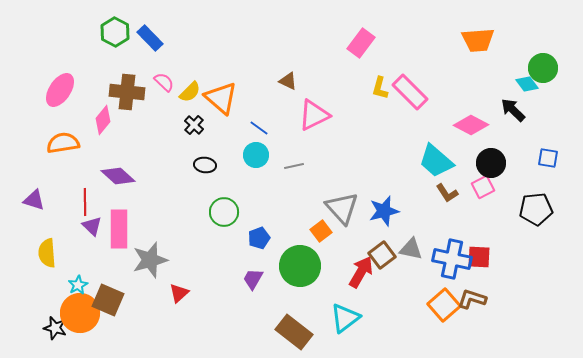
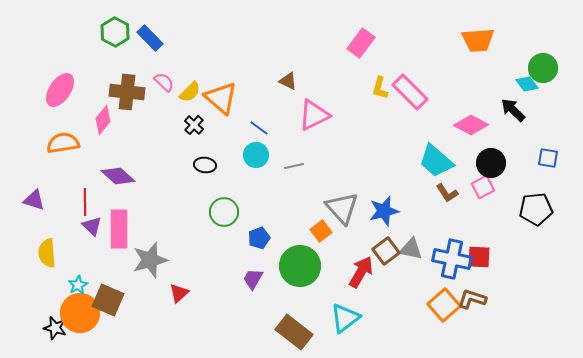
brown square at (382, 255): moved 4 px right, 4 px up
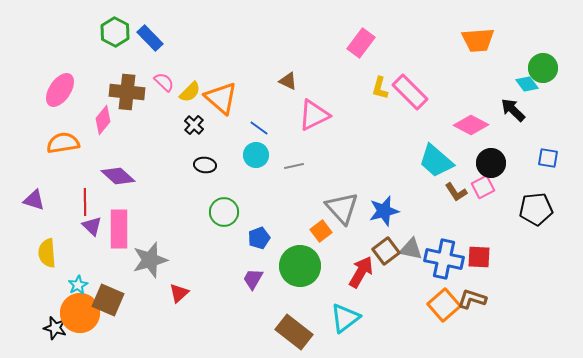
brown L-shape at (447, 193): moved 9 px right, 1 px up
blue cross at (452, 259): moved 8 px left
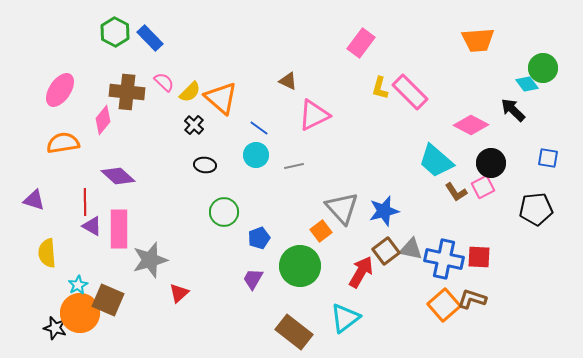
purple triangle at (92, 226): rotated 15 degrees counterclockwise
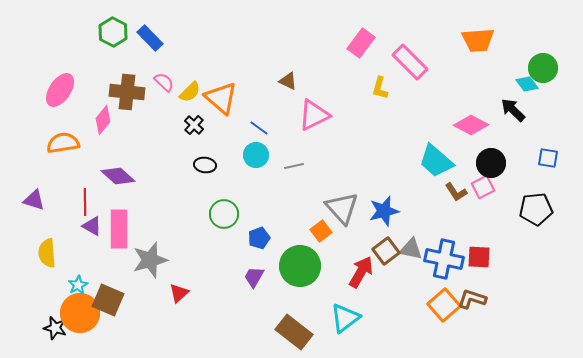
green hexagon at (115, 32): moved 2 px left
pink rectangle at (410, 92): moved 30 px up
green circle at (224, 212): moved 2 px down
purple trapezoid at (253, 279): moved 1 px right, 2 px up
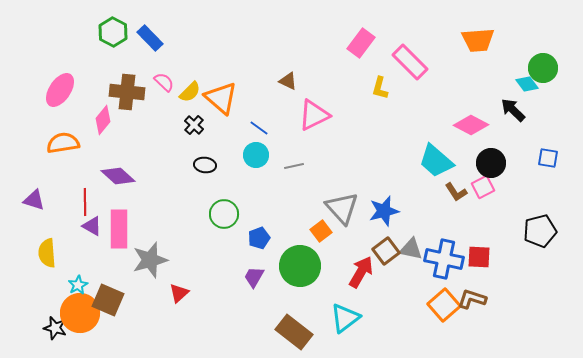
black pentagon at (536, 209): moved 4 px right, 22 px down; rotated 8 degrees counterclockwise
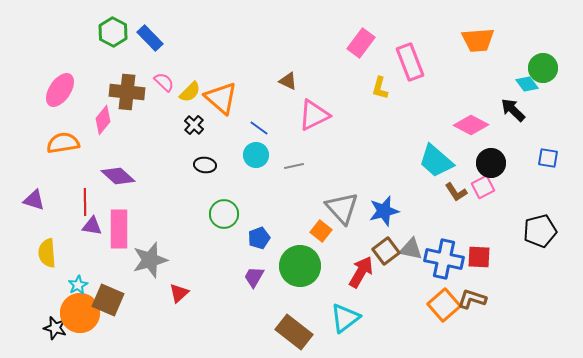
pink rectangle at (410, 62): rotated 24 degrees clockwise
purple triangle at (92, 226): rotated 20 degrees counterclockwise
orange square at (321, 231): rotated 15 degrees counterclockwise
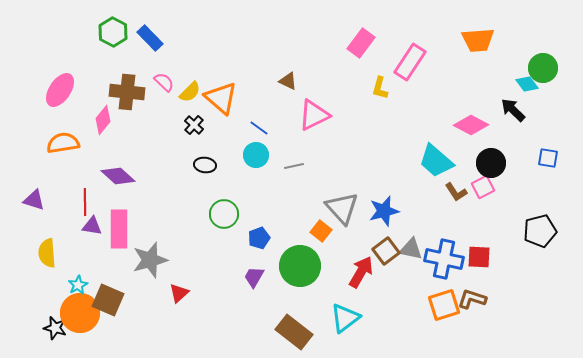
pink rectangle at (410, 62): rotated 54 degrees clockwise
orange square at (444, 305): rotated 24 degrees clockwise
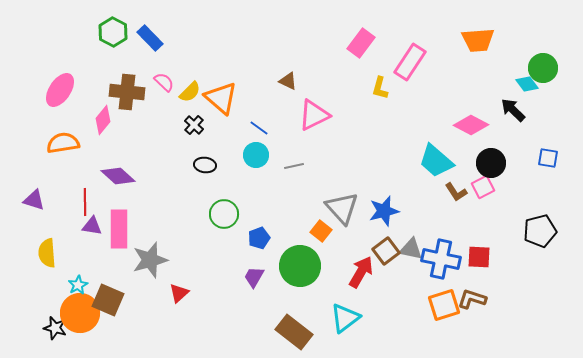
blue cross at (444, 259): moved 3 px left
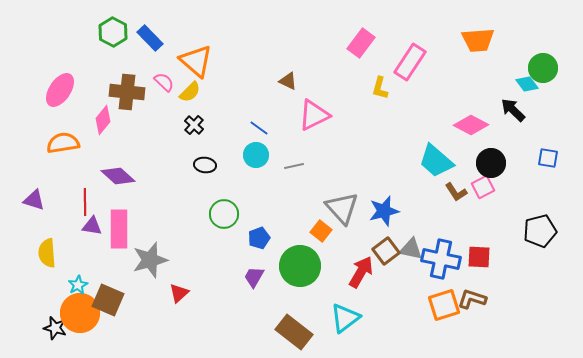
orange triangle at (221, 98): moved 25 px left, 37 px up
